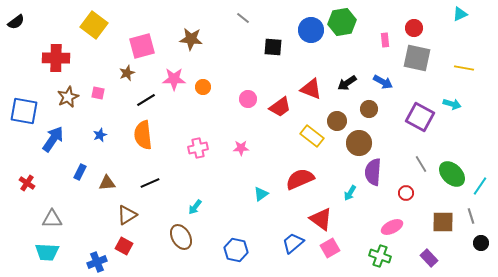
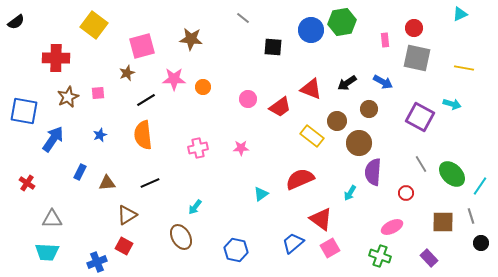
pink square at (98, 93): rotated 16 degrees counterclockwise
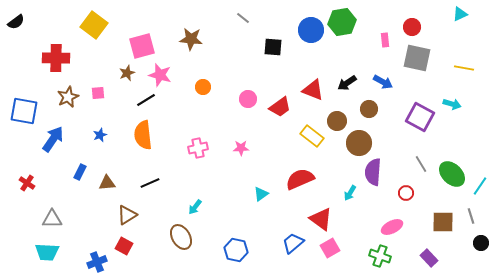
red circle at (414, 28): moved 2 px left, 1 px up
pink star at (174, 79): moved 14 px left, 4 px up; rotated 15 degrees clockwise
red triangle at (311, 89): moved 2 px right, 1 px down
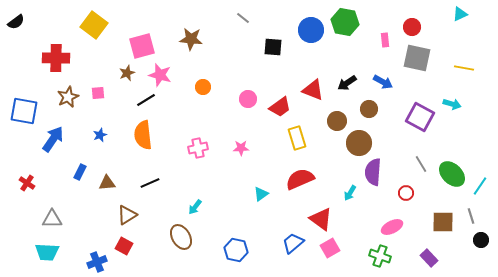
green hexagon at (342, 22): moved 3 px right; rotated 20 degrees clockwise
yellow rectangle at (312, 136): moved 15 px left, 2 px down; rotated 35 degrees clockwise
black circle at (481, 243): moved 3 px up
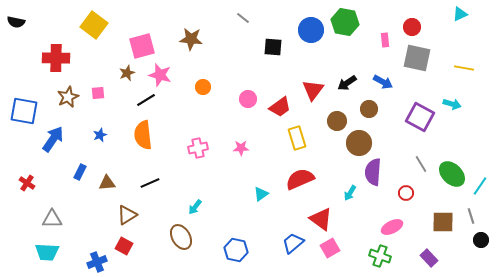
black semicircle at (16, 22): rotated 48 degrees clockwise
red triangle at (313, 90): rotated 45 degrees clockwise
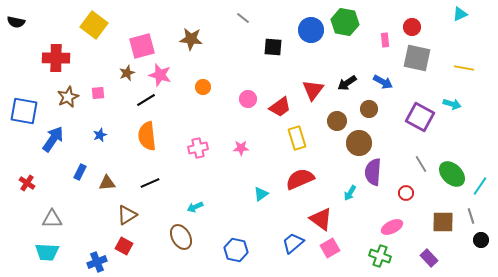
orange semicircle at (143, 135): moved 4 px right, 1 px down
cyan arrow at (195, 207): rotated 28 degrees clockwise
